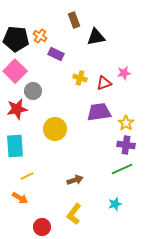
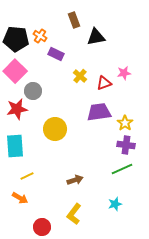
yellow cross: moved 2 px up; rotated 24 degrees clockwise
yellow star: moved 1 px left
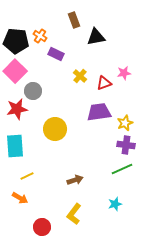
black pentagon: moved 2 px down
yellow star: rotated 14 degrees clockwise
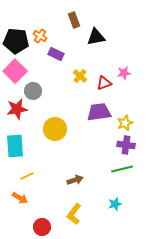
green line: rotated 10 degrees clockwise
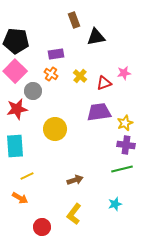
orange cross: moved 11 px right, 38 px down
purple rectangle: rotated 35 degrees counterclockwise
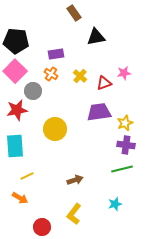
brown rectangle: moved 7 px up; rotated 14 degrees counterclockwise
red star: moved 1 px down
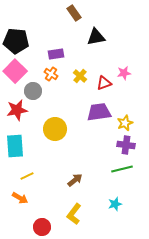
brown arrow: rotated 21 degrees counterclockwise
